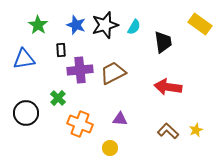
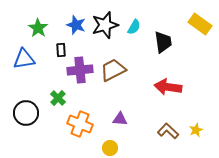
green star: moved 3 px down
brown trapezoid: moved 3 px up
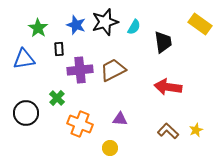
black star: moved 3 px up
black rectangle: moved 2 px left, 1 px up
green cross: moved 1 px left
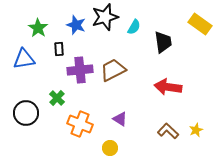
black star: moved 5 px up
purple triangle: rotated 28 degrees clockwise
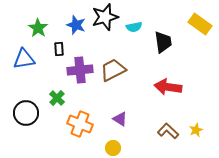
cyan semicircle: rotated 49 degrees clockwise
yellow circle: moved 3 px right
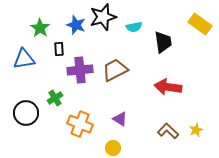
black star: moved 2 px left
green star: moved 2 px right
brown trapezoid: moved 2 px right
green cross: moved 2 px left; rotated 14 degrees clockwise
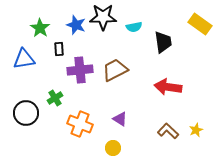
black star: rotated 16 degrees clockwise
